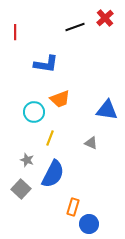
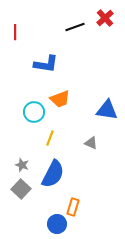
gray star: moved 5 px left, 5 px down
blue circle: moved 32 px left
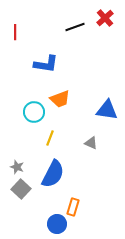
gray star: moved 5 px left, 2 px down
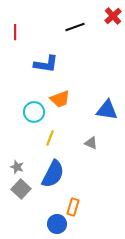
red cross: moved 8 px right, 2 px up
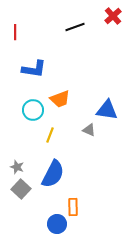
blue L-shape: moved 12 px left, 5 px down
cyan circle: moved 1 px left, 2 px up
yellow line: moved 3 px up
gray triangle: moved 2 px left, 13 px up
orange rectangle: rotated 18 degrees counterclockwise
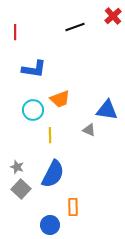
yellow line: rotated 21 degrees counterclockwise
blue circle: moved 7 px left, 1 px down
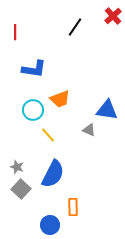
black line: rotated 36 degrees counterclockwise
yellow line: moved 2 px left; rotated 42 degrees counterclockwise
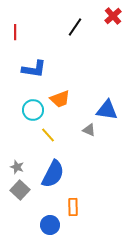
gray square: moved 1 px left, 1 px down
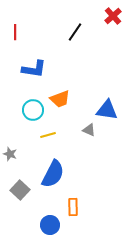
black line: moved 5 px down
yellow line: rotated 63 degrees counterclockwise
gray star: moved 7 px left, 13 px up
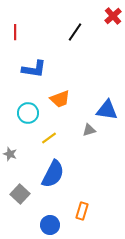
cyan circle: moved 5 px left, 3 px down
gray triangle: rotated 40 degrees counterclockwise
yellow line: moved 1 px right, 3 px down; rotated 21 degrees counterclockwise
gray square: moved 4 px down
orange rectangle: moved 9 px right, 4 px down; rotated 18 degrees clockwise
